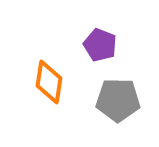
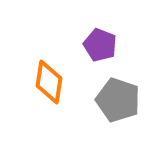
gray pentagon: rotated 18 degrees clockwise
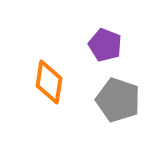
purple pentagon: moved 5 px right
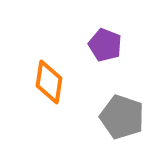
gray pentagon: moved 4 px right, 17 px down
